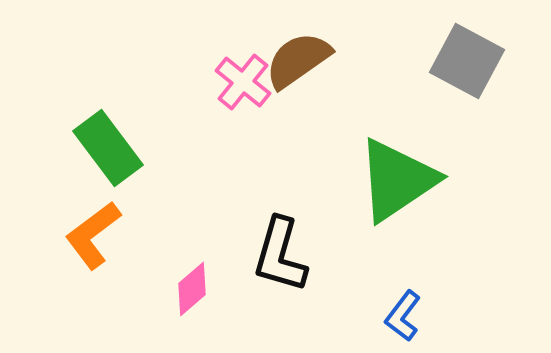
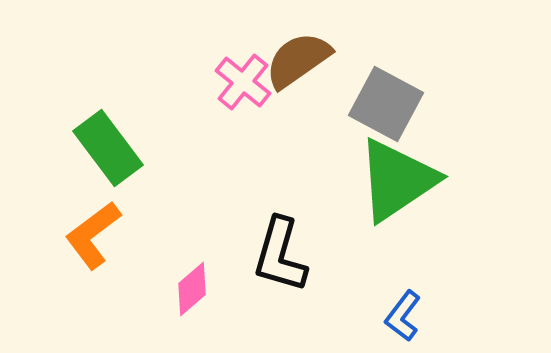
gray square: moved 81 px left, 43 px down
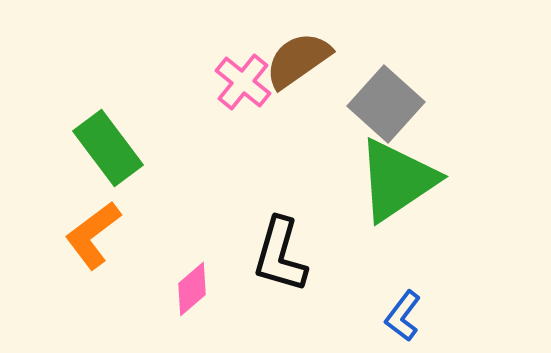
gray square: rotated 14 degrees clockwise
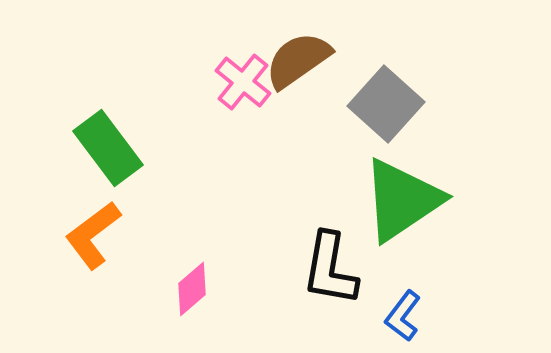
green triangle: moved 5 px right, 20 px down
black L-shape: moved 50 px right, 14 px down; rotated 6 degrees counterclockwise
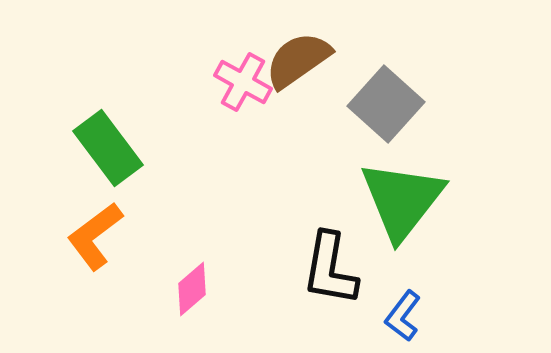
pink cross: rotated 10 degrees counterclockwise
green triangle: rotated 18 degrees counterclockwise
orange L-shape: moved 2 px right, 1 px down
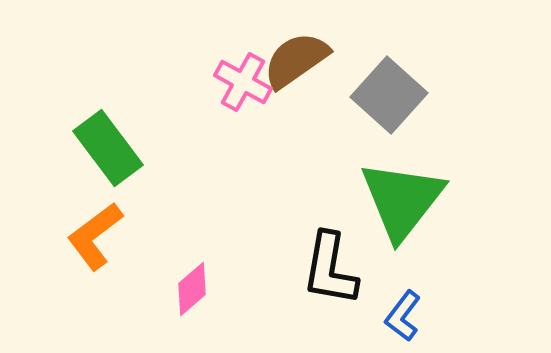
brown semicircle: moved 2 px left
gray square: moved 3 px right, 9 px up
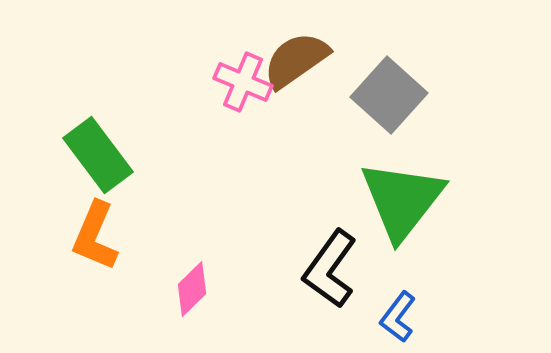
pink cross: rotated 6 degrees counterclockwise
green rectangle: moved 10 px left, 7 px down
orange L-shape: rotated 30 degrees counterclockwise
black L-shape: rotated 26 degrees clockwise
pink diamond: rotated 4 degrees counterclockwise
blue L-shape: moved 5 px left, 1 px down
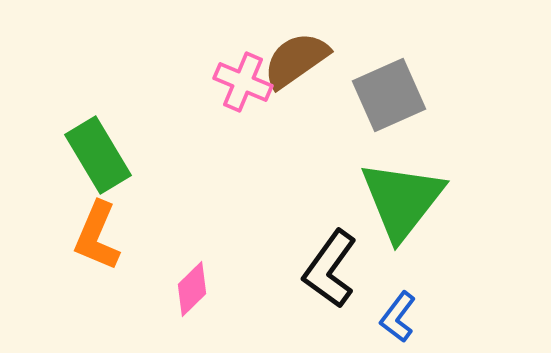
gray square: rotated 24 degrees clockwise
green rectangle: rotated 6 degrees clockwise
orange L-shape: moved 2 px right
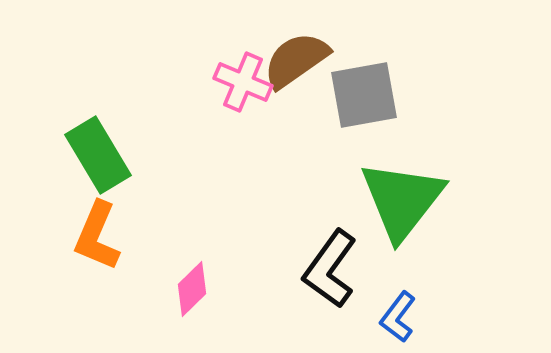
gray square: moved 25 px left; rotated 14 degrees clockwise
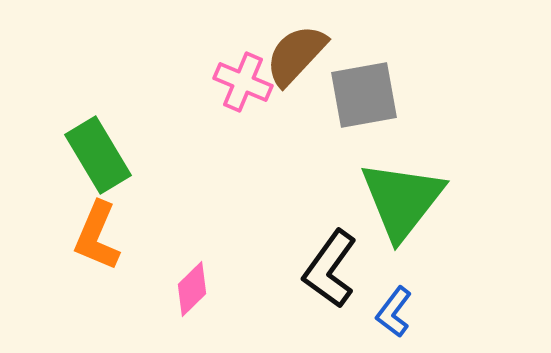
brown semicircle: moved 5 px up; rotated 12 degrees counterclockwise
blue L-shape: moved 4 px left, 5 px up
